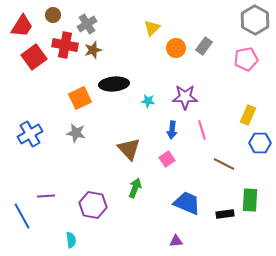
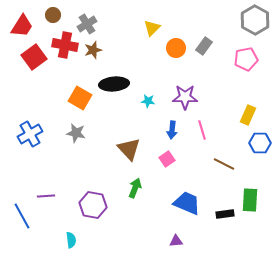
orange square: rotated 35 degrees counterclockwise
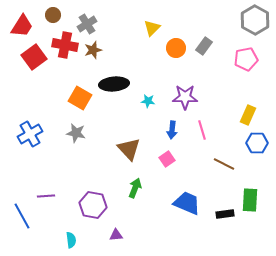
blue hexagon: moved 3 px left
purple triangle: moved 60 px left, 6 px up
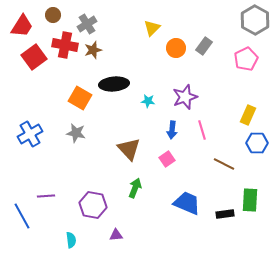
pink pentagon: rotated 15 degrees counterclockwise
purple star: rotated 20 degrees counterclockwise
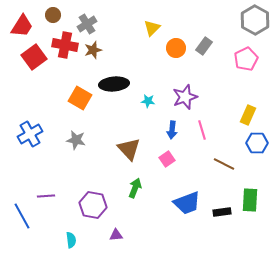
gray star: moved 7 px down
blue trapezoid: rotated 136 degrees clockwise
black rectangle: moved 3 px left, 2 px up
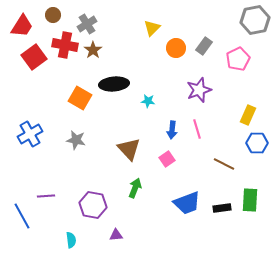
gray hexagon: rotated 20 degrees clockwise
brown star: rotated 18 degrees counterclockwise
pink pentagon: moved 8 px left
purple star: moved 14 px right, 7 px up
pink line: moved 5 px left, 1 px up
black rectangle: moved 4 px up
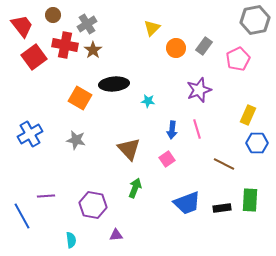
red trapezoid: rotated 70 degrees counterclockwise
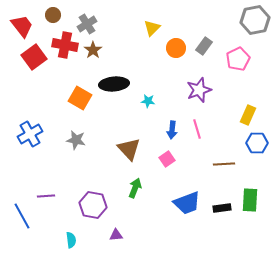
brown line: rotated 30 degrees counterclockwise
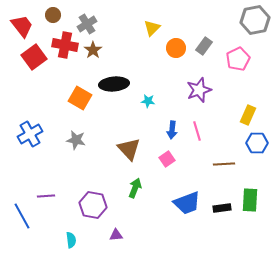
pink line: moved 2 px down
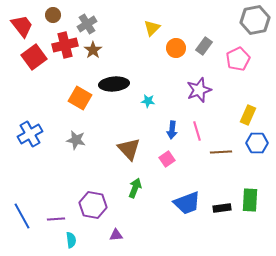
red cross: rotated 25 degrees counterclockwise
brown line: moved 3 px left, 12 px up
purple line: moved 10 px right, 23 px down
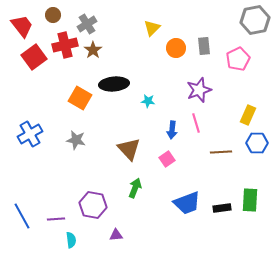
gray rectangle: rotated 42 degrees counterclockwise
pink line: moved 1 px left, 8 px up
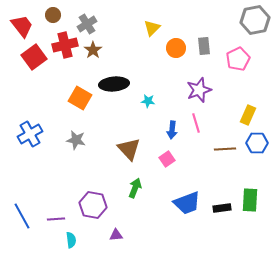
brown line: moved 4 px right, 3 px up
